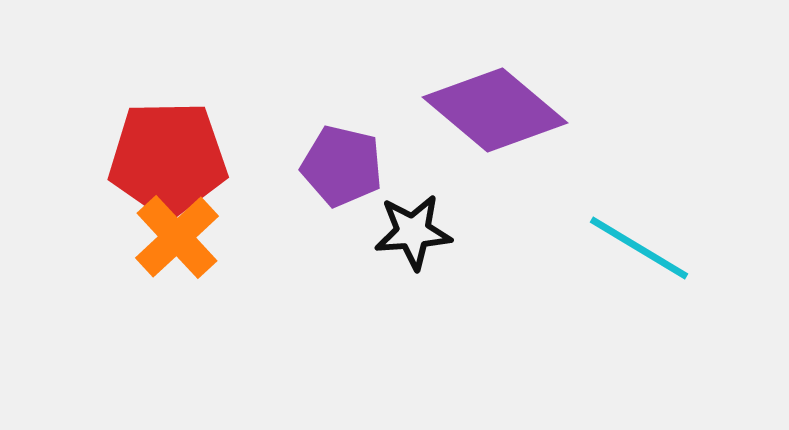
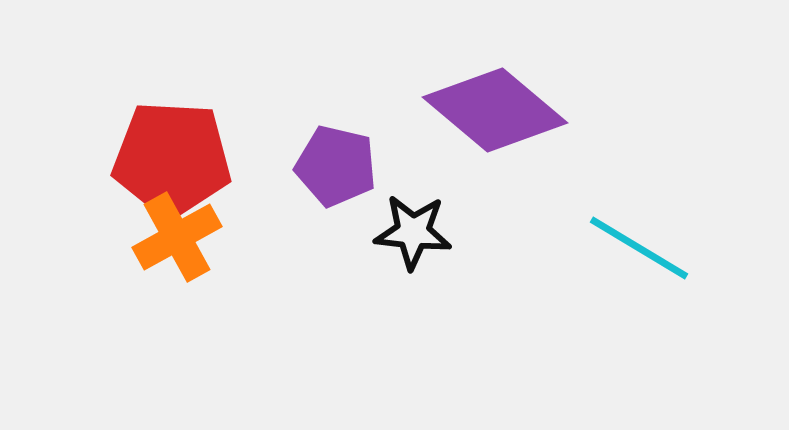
red pentagon: moved 4 px right; rotated 4 degrees clockwise
purple pentagon: moved 6 px left
black star: rotated 10 degrees clockwise
orange cross: rotated 14 degrees clockwise
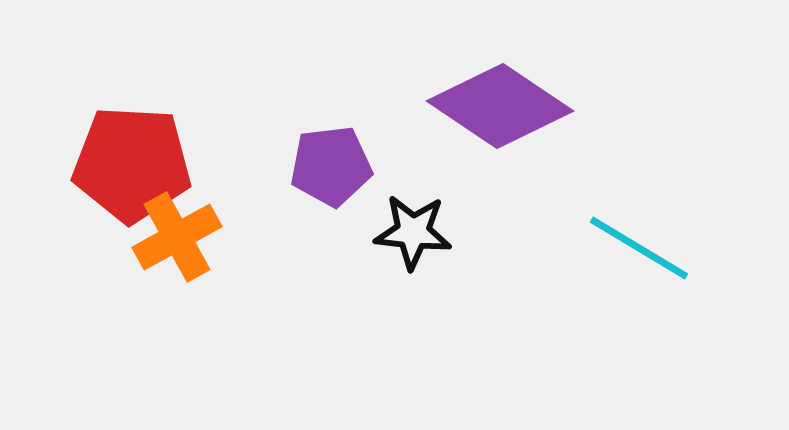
purple diamond: moved 5 px right, 4 px up; rotated 6 degrees counterclockwise
red pentagon: moved 40 px left, 5 px down
purple pentagon: moved 5 px left; rotated 20 degrees counterclockwise
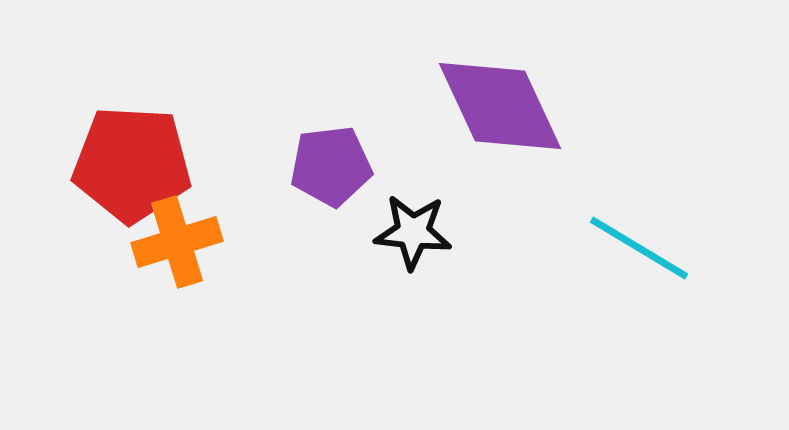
purple diamond: rotated 31 degrees clockwise
orange cross: moved 5 px down; rotated 12 degrees clockwise
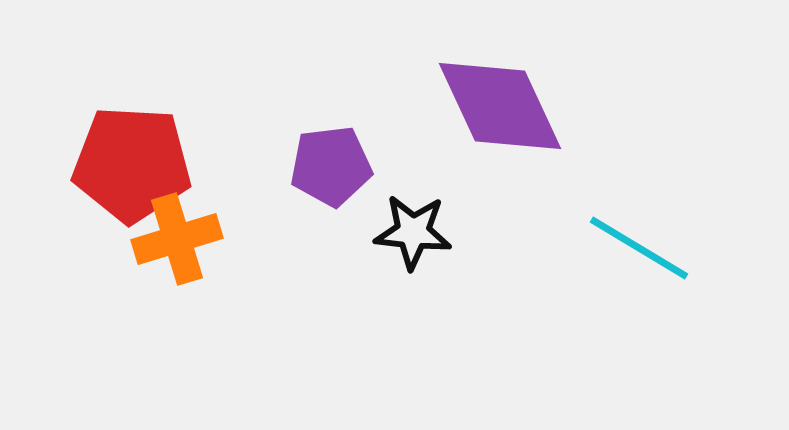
orange cross: moved 3 px up
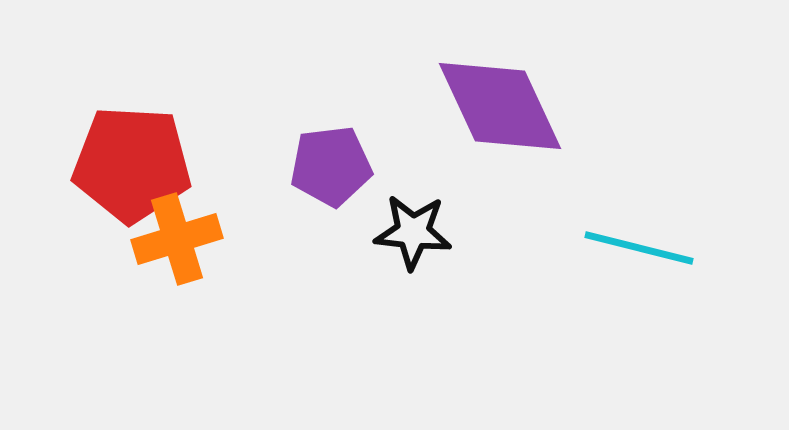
cyan line: rotated 17 degrees counterclockwise
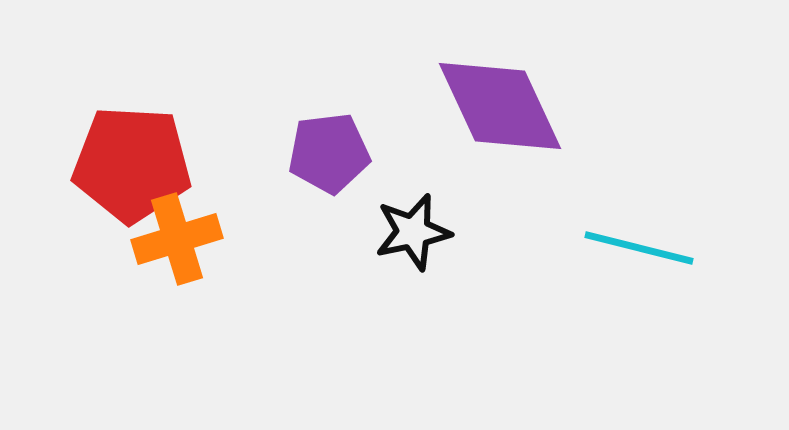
purple pentagon: moved 2 px left, 13 px up
black star: rotated 18 degrees counterclockwise
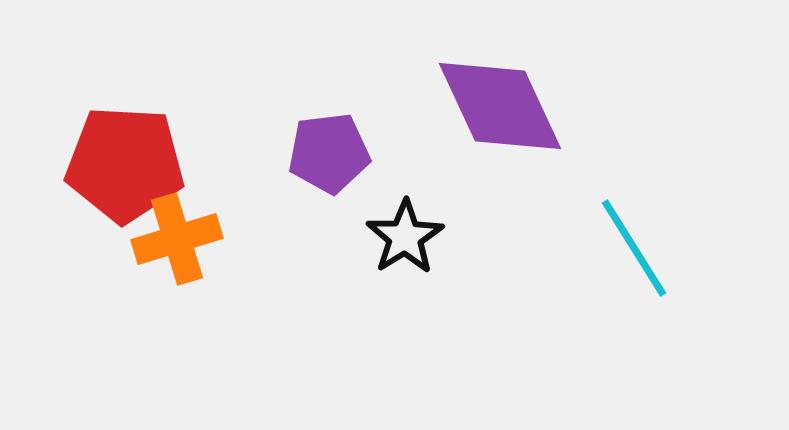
red pentagon: moved 7 px left
black star: moved 8 px left, 5 px down; rotated 20 degrees counterclockwise
cyan line: moved 5 px left; rotated 44 degrees clockwise
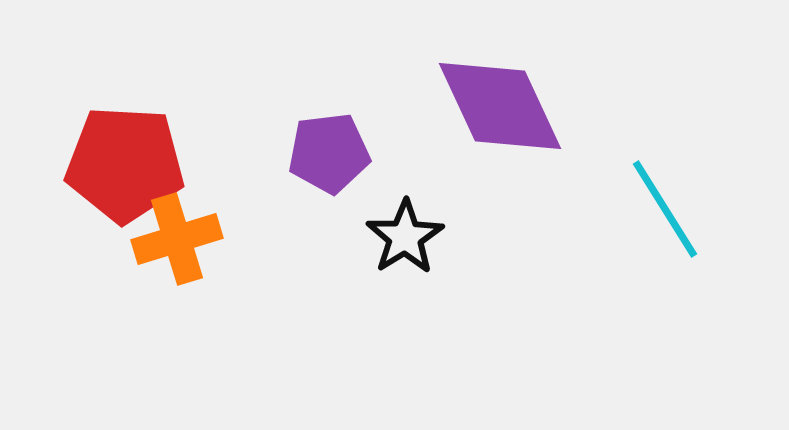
cyan line: moved 31 px right, 39 px up
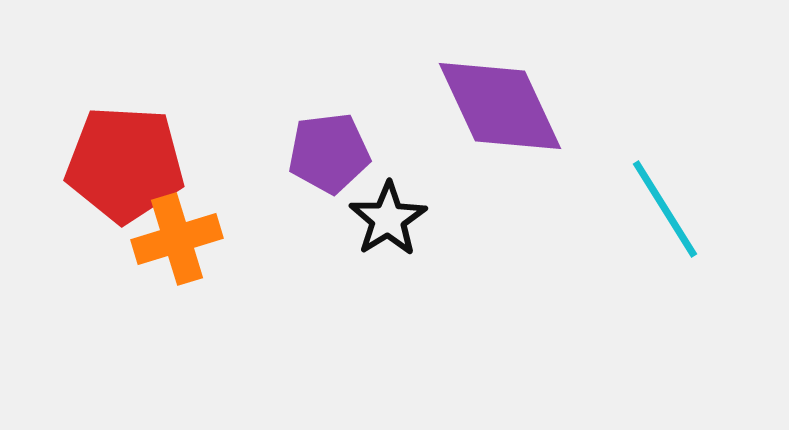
black star: moved 17 px left, 18 px up
